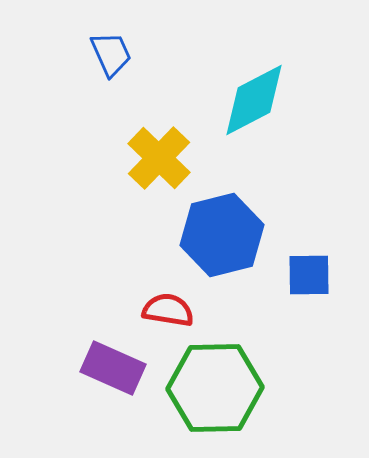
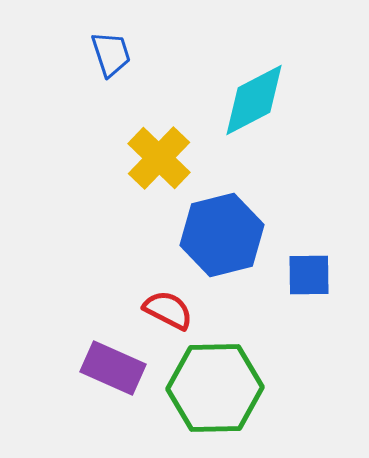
blue trapezoid: rotated 6 degrees clockwise
red semicircle: rotated 18 degrees clockwise
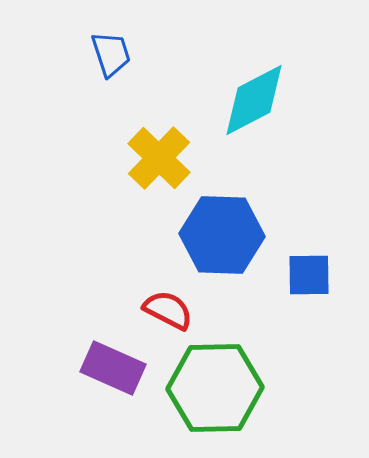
blue hexagon: rotated 16 degrees clockwise
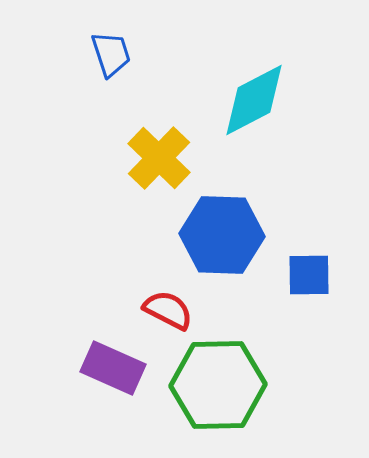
green hexagon: moved 3 px right, 3 px up
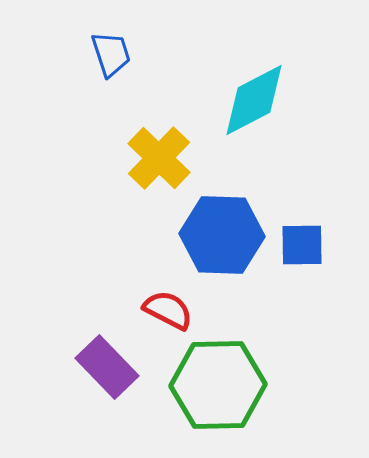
blue square: moved 7 px left, 30 px up
purple rectangle: moved 6 px left, 1 px up; rotated 22 degrees clockwise
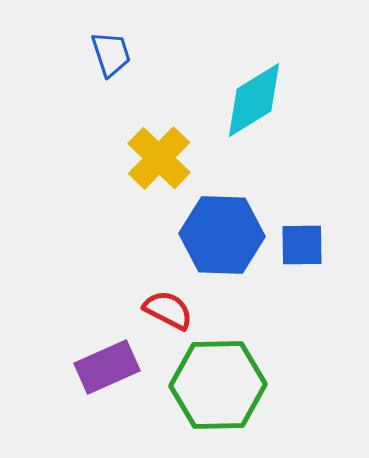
cyan diamond: rotated 4 degrees counterclockwise
purple rectangle: rotated 70 degrees counterclockwise
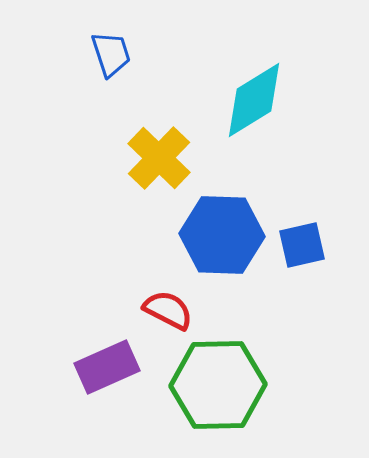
blue square: rotated 12 degrees counterclockwise
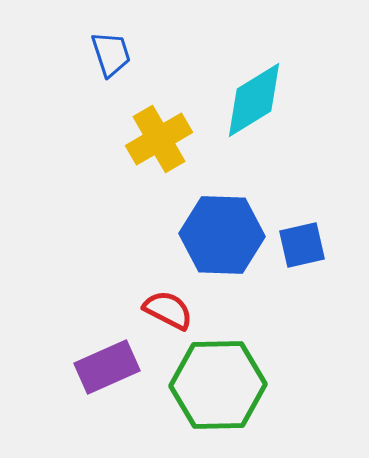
yellow cross: moved 19 px up; rotated 16 degrees clockwise
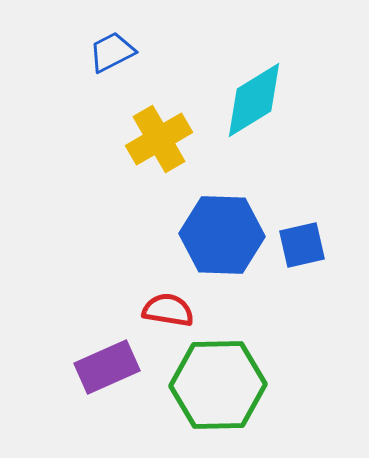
blue trapezoid: moved 1 px right, 2 px up; rotated 99 degrees counterclockwise
red semicircle: rotated 18 degrees counterclockwise
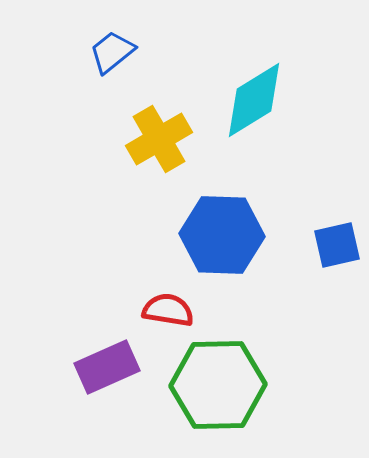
blue trapezoid: rotated 12 degrees counterclockwise
blue square: moved 35 px right
